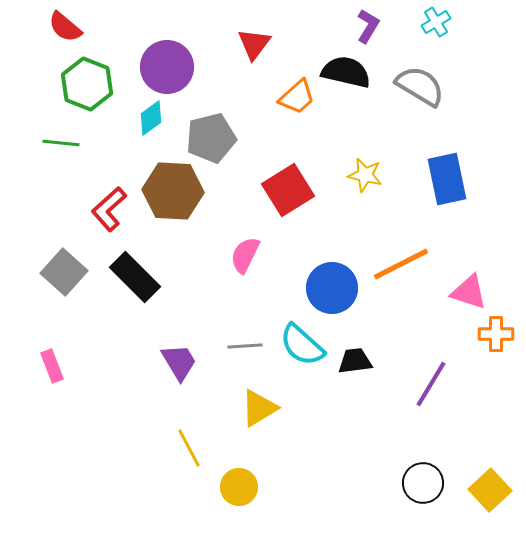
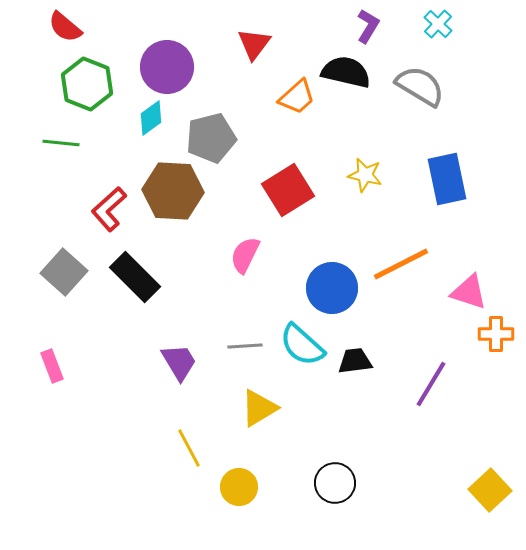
cyan cross: moved 2 px right, 2 px down; rotated 16 degrees counterclockwise
black circle: moved 88 px left
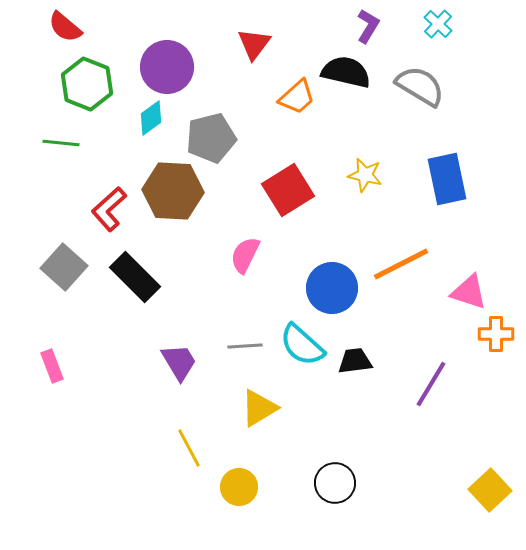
gray square: moved 5 px up
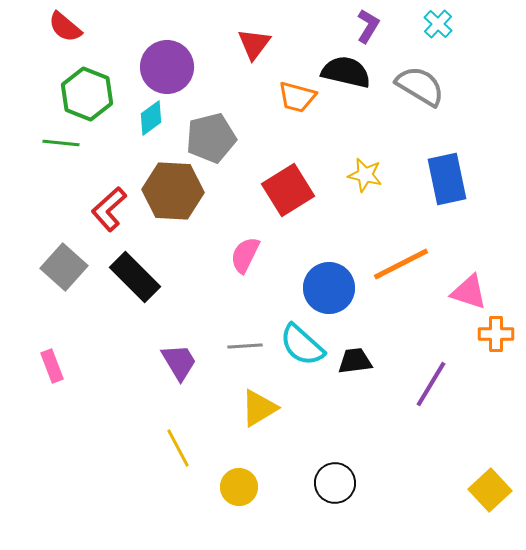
green hexagon: moved 10 px down
orange trapezoid: rotated 57 degrees clockwise
blue circle: moved 3 px left
yellow line: moved 11 px left
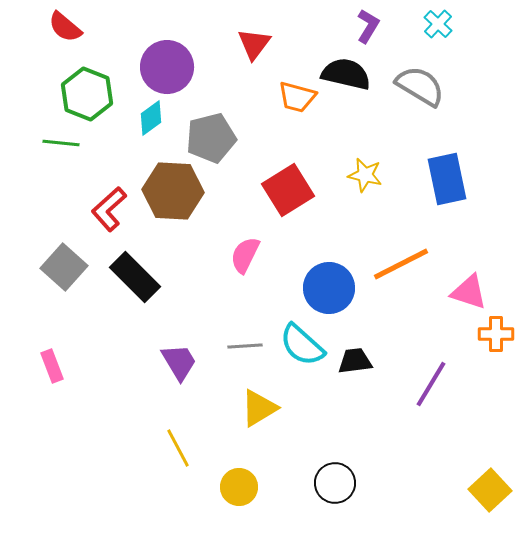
black semicircle: moved 2 px down
